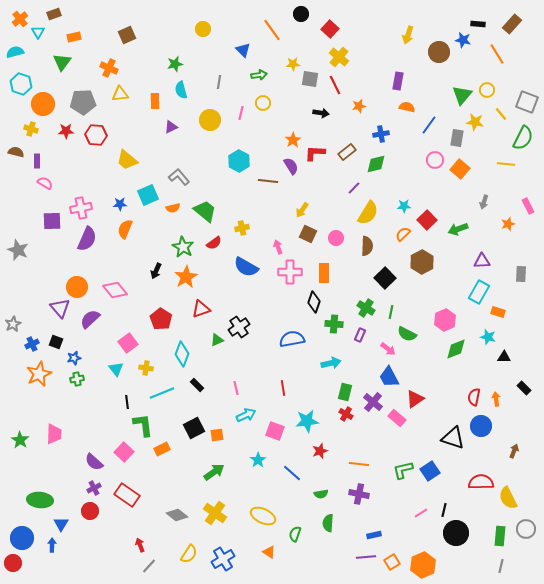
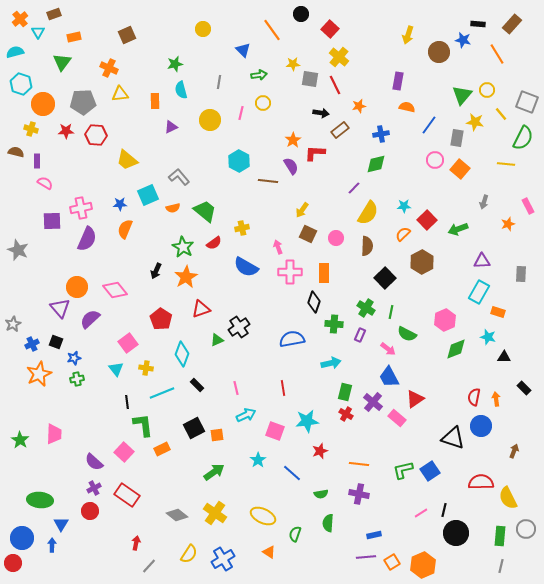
brown rectangle at (347, 152): moved 7 px left, 22 px up
red arrow at (140, 545): moved 4 px left, 2 px up; rotated 32 degrees clockwise
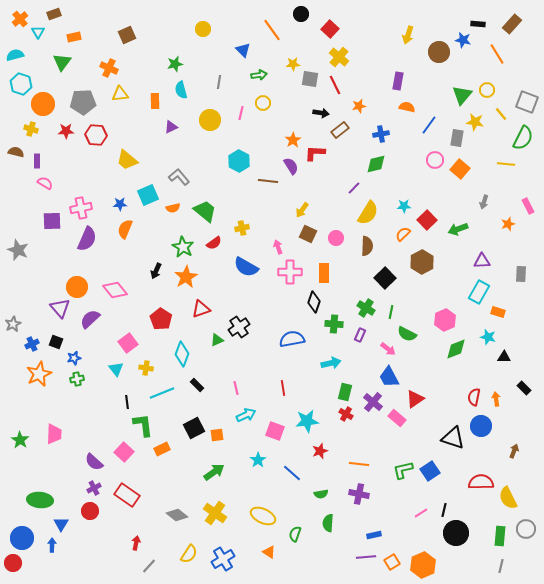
cyan semicircle at (15, 52): moved 3 px down
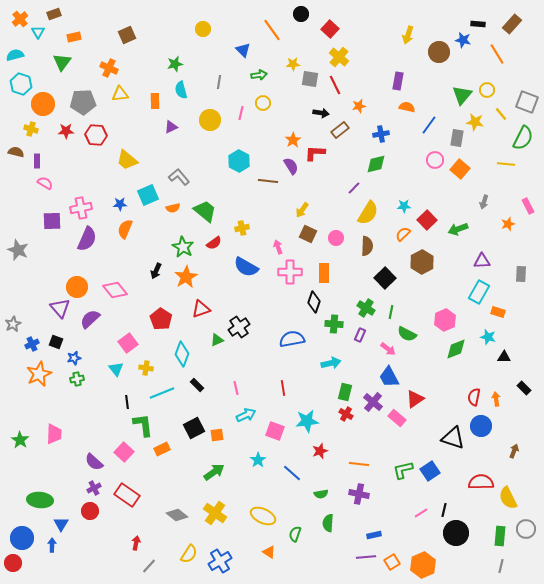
blue cross at (223, 559): moved 3 px left, 2 px down
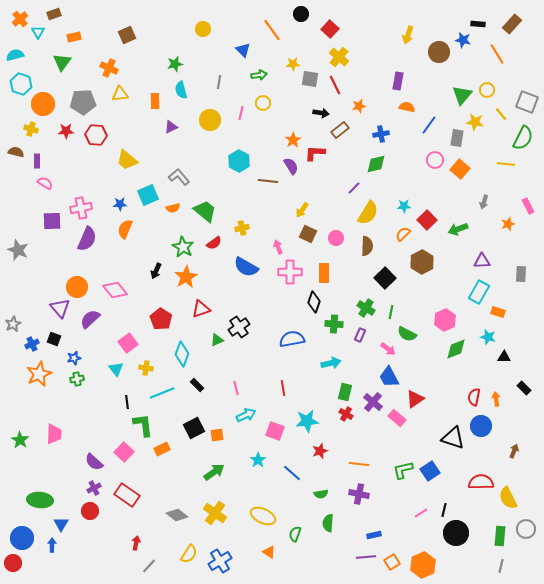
black square at (56, 342): moved 2 px left, 3 px up
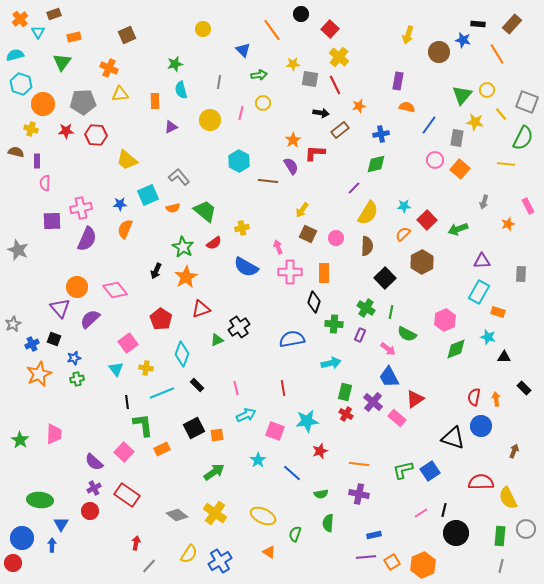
pink semicircle at (45, 183): rotated 119 degrees counterclockwise
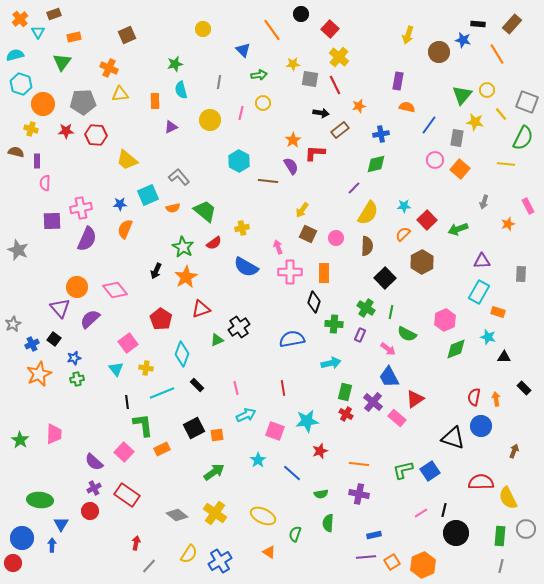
black square at (54, 339): rotated 16 degrees clockwise
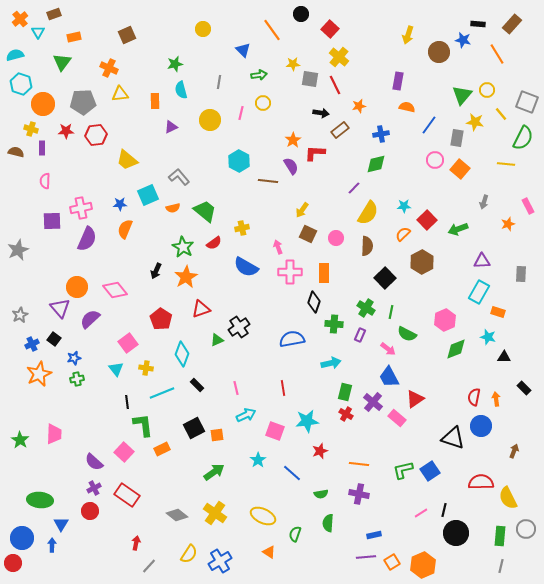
red hexagon at (96, 135): rotated 10 degrees counterclockwise
purple rectangle at (37, 161): moved 5 px right, 13 px up
pink semicircle at (45, 183): moved 2 px up
gray star at (18, 250): rotated 25 degrees clockwise
gray star at (13, 324): moved 7 px right, 9 px up
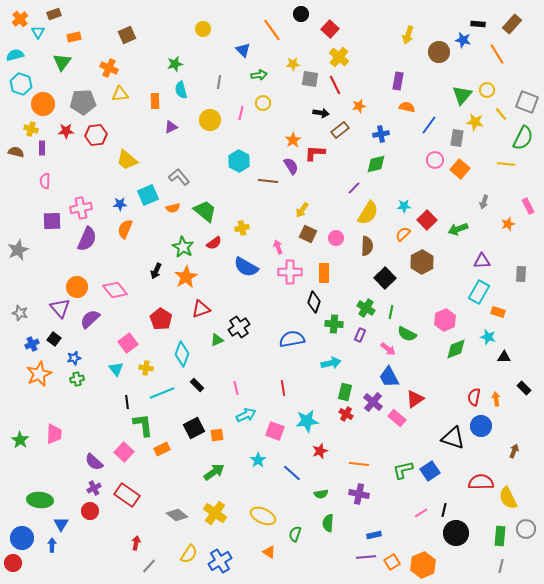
gray star at (20, 315): moved 2 px up; rotated 28 degrees counterclockwise
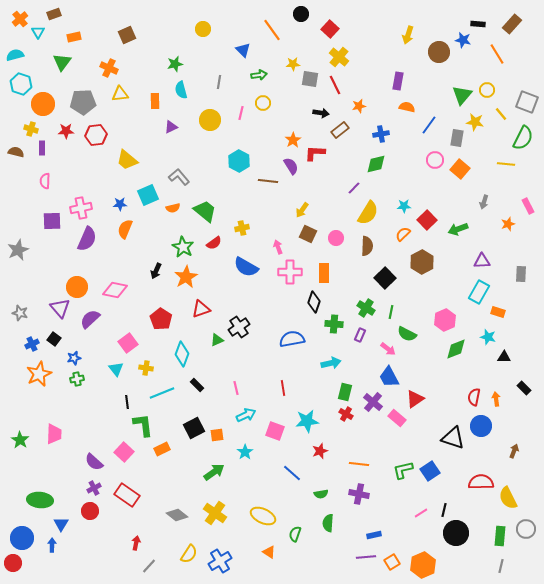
pink diamond at (115, 290): rotated 40 degrees counterclockwise
cyan star at (258, 460): moved 13 px left, 8 px up
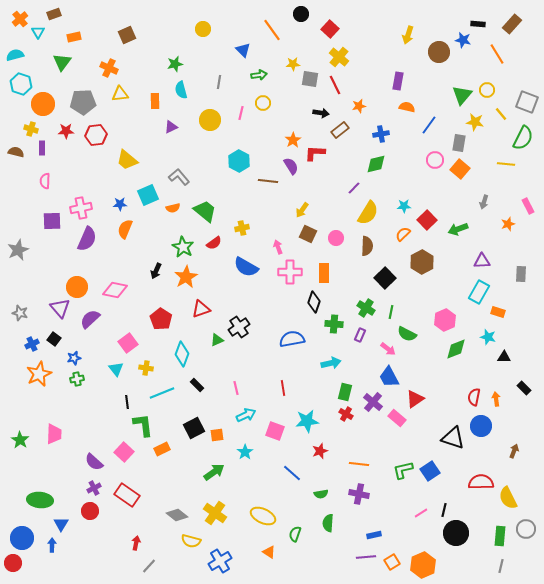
gray rectangle at (457, 138): moved 2 px right, 5 px down
yellow semicircle at (189, 554): moved 2 px right, 13 px up; rotated 72 degrees clockwise
